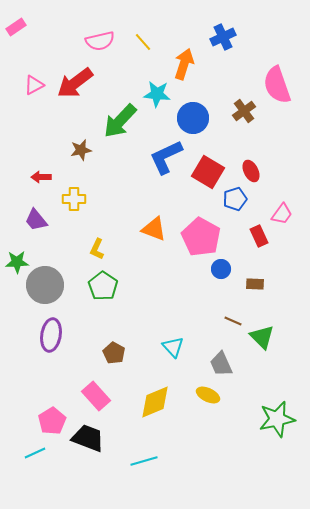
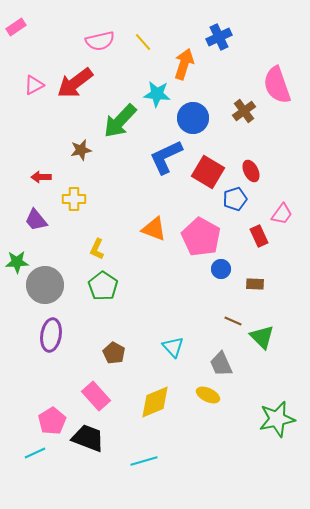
blue cross at (223, 37): moved 4 px left
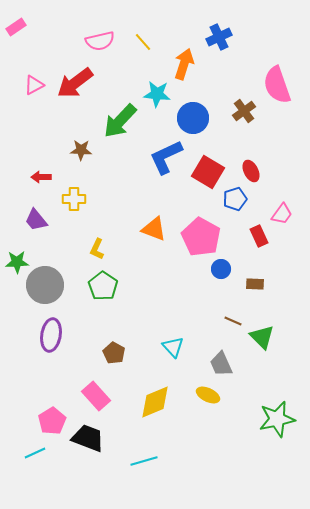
brown star at (81, 150): rotated 15 degrees clockwise
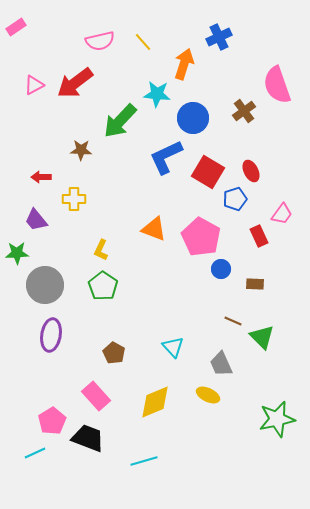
yellow L-shape at (97, 249): moved 4 px right, 1 px down
green star at (17, 262): moved 9 px up
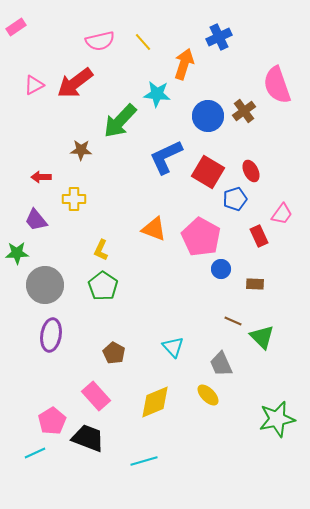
blue circle at (193, 118): moved 15 px right, 2 px up
yellow ellipse at (208, 395): rotated 20 degrees clockwise
